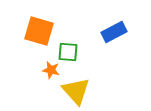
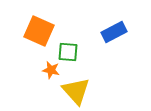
orange square: rotated 8 degrees clockwise
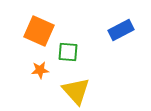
blue rectangle: moved 7 px right, 2 px up
orange star: moved 11 px left; rotated 18 degrees counterclockwise
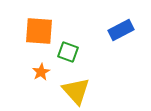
orange square: rotated 20 degrees counterclockwise
green square: rotated 15 degrees clockwise
orange star: moved 1 px right, 2 px down; rotated 24 degrees counterclockwise
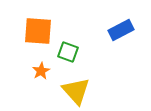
orange square: moved 1 px left
orange star: moved 1 px up
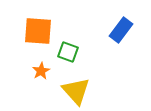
blue rectangle: rotated 25 degrees counterclockwise
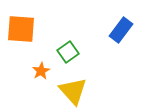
orange square: moved 17 px left, 2 px up
green square: rotated 35 degrees clockwise
yellow triangle: moved 3 px left
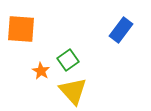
green square: moved 8 px down
orange star: rotated 12 degrees counterclockwise
